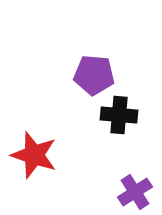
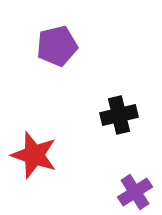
purple pentagon: moved 37 px left, 29 px up; rotated 18 degrees counterclockwise
black cross: rotated 18 degrees counterclockwise
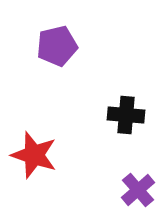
black cross: moved 7 px right; rotated 18 degrees clockwise
purple cross: moved 3 px right, 2 px up; rotated 8 degrees counterclockwise
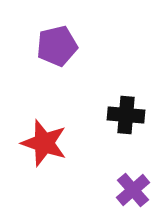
red star: moved 10 px right, 12 px up
purple cross: moved 5 px left
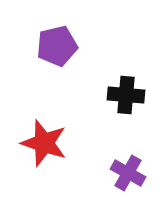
black cross: moved 20 px up
purple cross: moved 5 px left, 17 px up; rotated 20 degrees counterclockwise
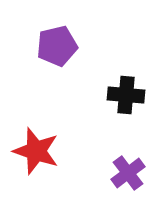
red star: moved 8 px left, 8 px down
purple cross: rotated 24 degrees clockwise
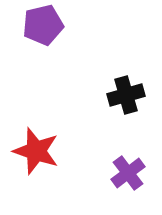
purple pentagon: moved 14 px left, 21 px up
black cross: rotated 21 degrees counterclockwise
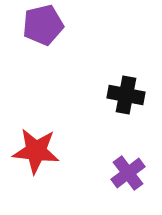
black cross: rotated 27 degrees clockwise
red star: rotated 12 degrees counterclockwise
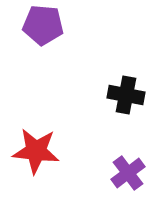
purple pentagon: rotated 18 degrees clockwise
